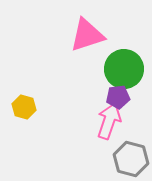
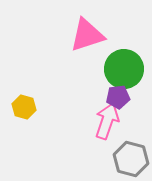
pink arrow: moved 2 px left
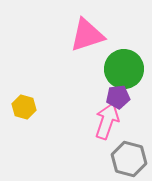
gray hexagon: moved 2 px left
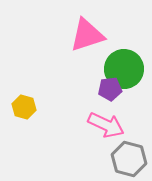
purple pentagon: moved 8 px left, 8 px up
pink arrow: moved 1 px left, 4 px down; rotated 96 degrees clockwise
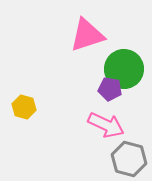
purple pentagon: rotated 15 degrees clockwise
